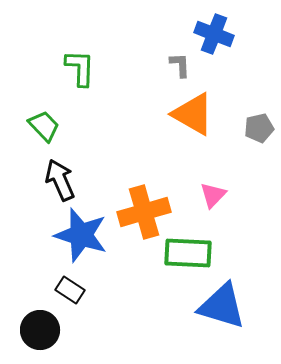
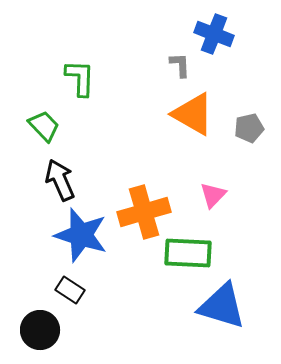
green L-shape: moved 10 px down
gray pentagon: moved 10 px left
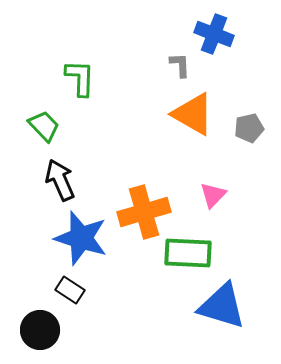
blue star: moved 3 px down
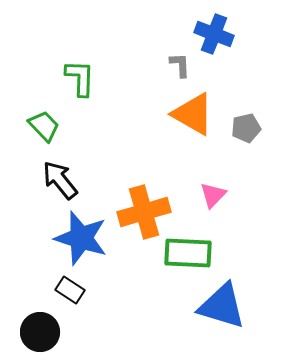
gray pentagon: moved 3 px left
black arrow: rotated 15 degrees counterclockwise
black circle: moved 2 px down
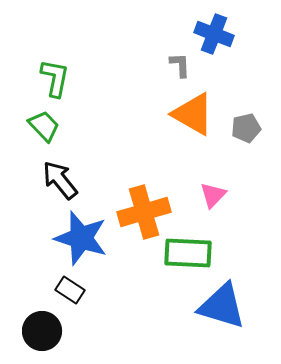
green L-shape: moved 25 px left; rotated 9 degrees clockwise
black circle: moved 2 px right, 1 px up
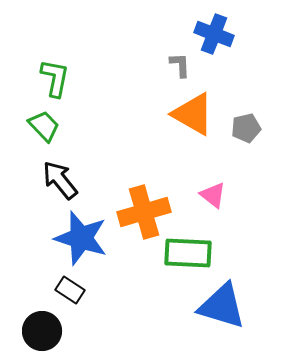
pink triangle: rotated 36 degrees counterclockwise
